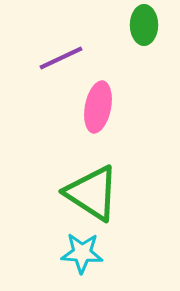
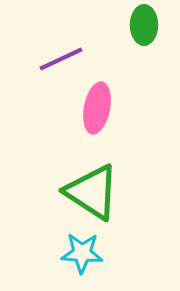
purple line: moved 1 px down
pink ellipse: moved 1 px left, 1 px down
green triangle: moved 1 px up
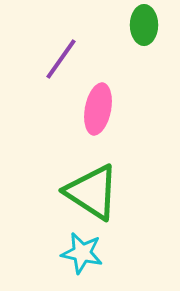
purple line: rotated 30 degrees counterclockwise
pink ellipse: moved 1 px right, 1 px down
cyan star: rotated 9 degrees clockwise
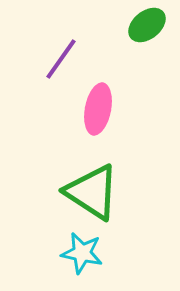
green ellipse: moved 3 px right; rotated 51 degrees clockwise
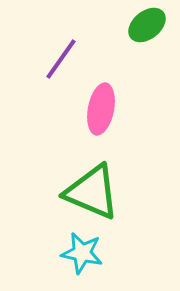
pink ellipse: moved 3 px right
green triangle: rotated 10 degrees counterclockwise
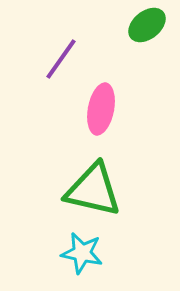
green triangle: moved 1 px right, 2 px up; rotated 10 degrees counterclockwise
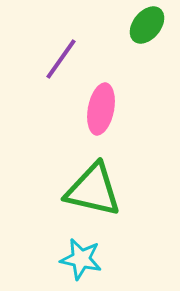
green ellipse: rotated 12 degrees counterclockwise
cyan star: moved 1 px left, 6 px down
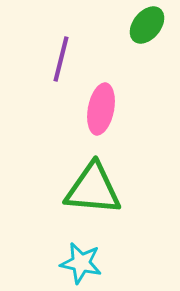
purple line: rotated 21 degrees counterclockwise
green triangle: moved 1 px up; rotated 8 degrees counterclockwise
cyan star: moved 4 px down
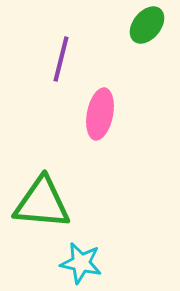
pink ellipse: moved 1 px left, 5 px down
green triangle: moved 51 px left, 14 px down
